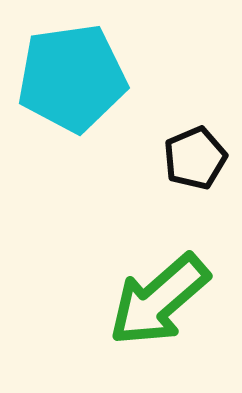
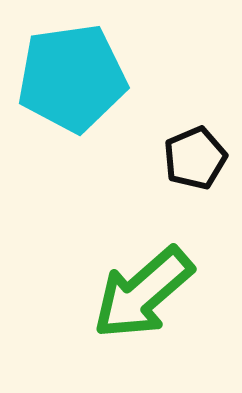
green arrow: moved 16 px left, 7 px up
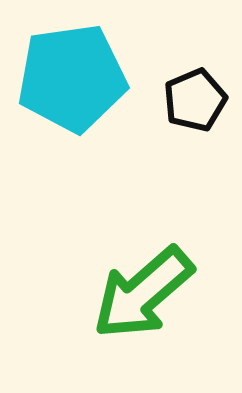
black pentagon: moved 58 px up
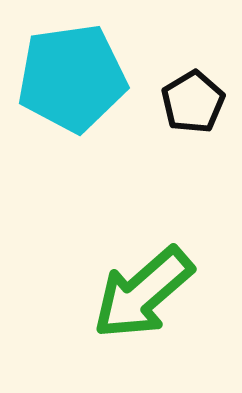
black pentagon: moved 2 px left, 2 px down; rotated 8 degrees counterclockwise
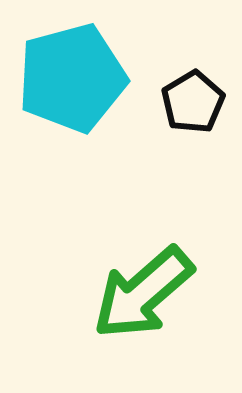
cyan pentagon: rotated 7 degrees counterclockwise
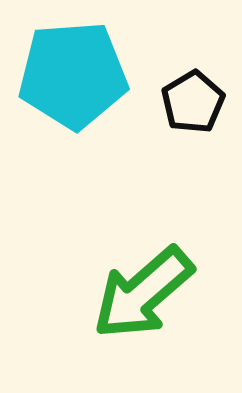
cyan pentagon: moved 1 px right, 3 px up; rotated 11 degrees clockwise
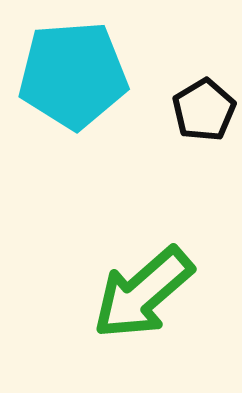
black pentagon: moved 11 px right, 8 px down
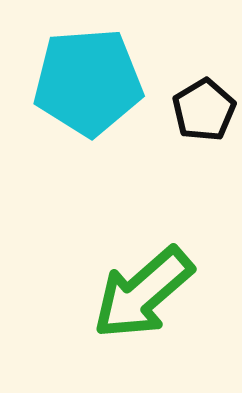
cyan pentagon: moved 15 px right, 7 px down
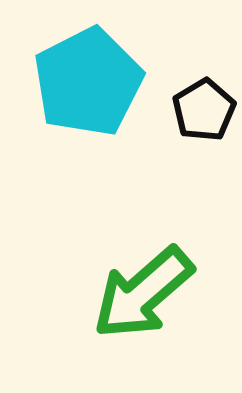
cyan pentagon: rotated 23 degrees counterclockwise
